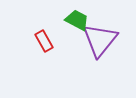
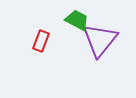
red rectangle: moved 3 px left; rotated 50 degrees clockwise
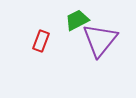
green trapezoid: rotated 55 degrees counterclockwise
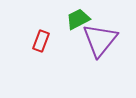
green trapezoid: moved 1 px right, 1 px up
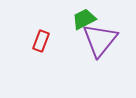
green trapezoid: moved 6 px right
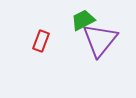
green trapezoid: moved 1 px left, 1 px down
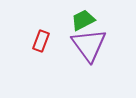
purple triangle: moved 11 px left, 5 px down; rotated 15 degrees counterclockwise
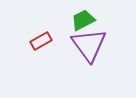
red rectangle: rotated 40 degrees clockwise
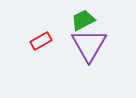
purple triangle: rotated 6 degrees clockwise
